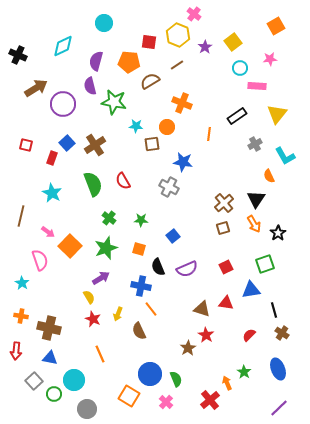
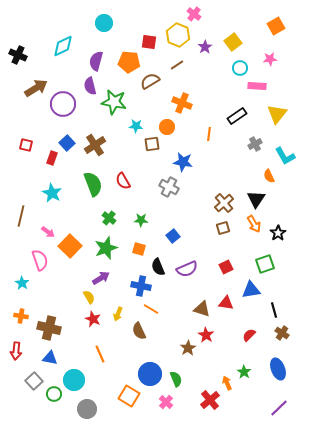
orange line at (151, 309): rotated 21 degrees counterclockwise
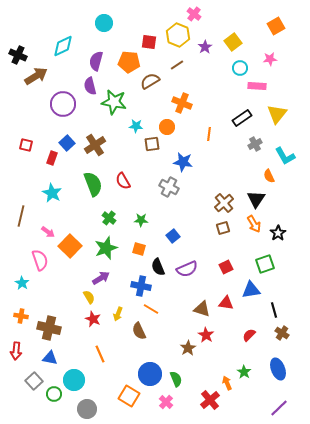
brown arrow at (36, 88): moved 12 px up
black rectangle at (237, 116): moved 5 px right, 2 px down
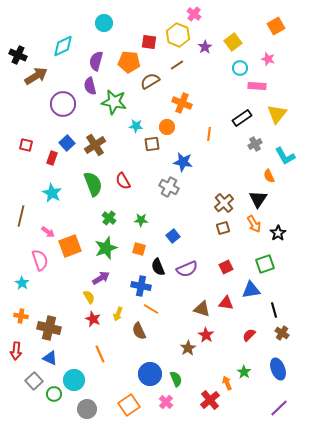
pink star at (270, 59): moved 2 px left; rotated 24 degrees clockwise
black triangle at (256, 199): moved 2 px right
orange square at (70, 246): rotated 25 degrees clockwise
blue triangle at (50, 358): rotated 14 degrees clockwise
orange square at (129, 396): moved 9 px down; rotated 25 degrees clockwise
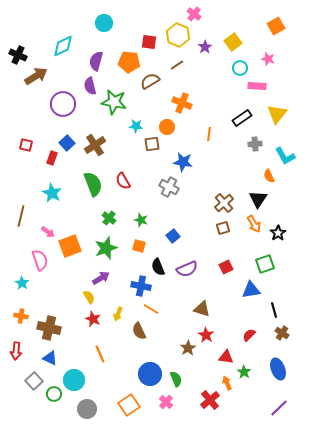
gray cross at (255, 144): rotated 24 degrees clockwise
green star at (141, 220): rotated 16 degrees clockwise
orange square at (139, 249): moved 3 px up
red triangle at (226, 303): moved 54 px down
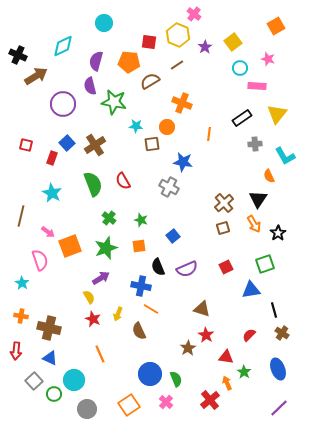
orange square at (139, 246): rotated 24 degrees counterclockwise
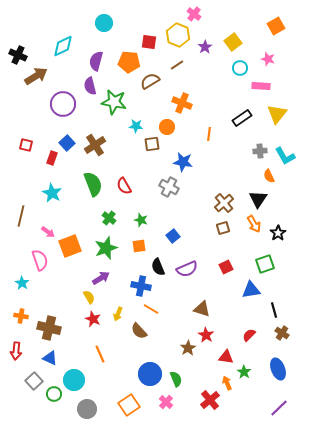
pink rectangle at (257, 86): moved 4 px right
gray cross at (255, 144): moved 5 px right, 7 px down
red semicircle at (123, 181): moved 1 px right, 5 px down
brown semicircle at (139, 331): rotated 18 degrees counterclockwise
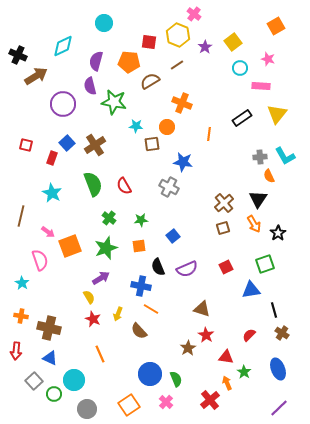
gray cross at (260, 151): moved 6 px down
green star at (141, 220): rotated 24 degrees counterclockwise
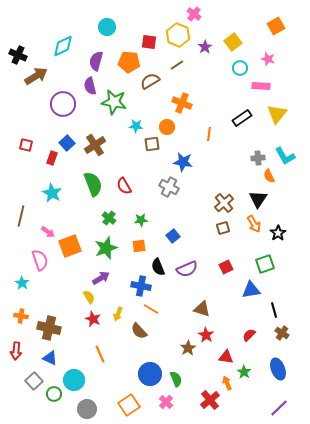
cyan circle at (104, 23): moved 3 px right, 4 px down
gray cross at (260, 157): moved 2 px left, 1 px down
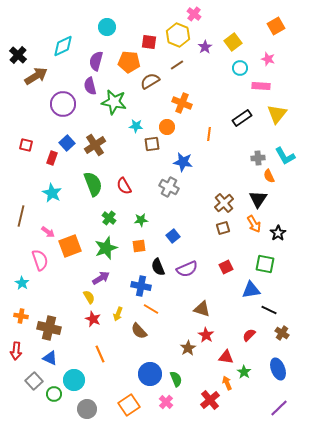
black cross at (18, 55): rotated 18 degrees clockwise
green square at (265, 264): rotated 30 degrees clockwise
black line at (274, 310): moved 5 px left; rotated 49 degrees counterclockwise
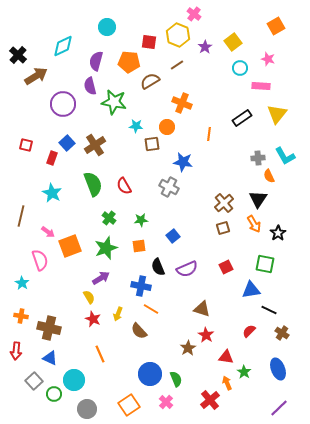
red semicircle at (249, 335): moved 4 px up
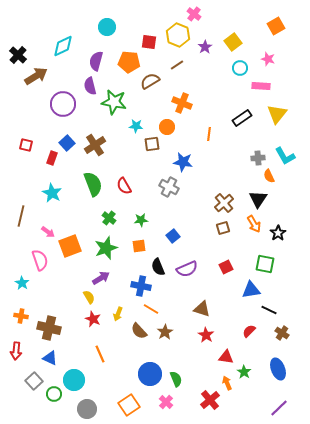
brown star at (188, 348): moved 23 px left, 16 px up
